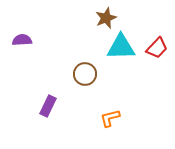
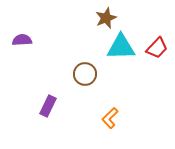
orange L-shape: rotated 30 degrees counterclockwise
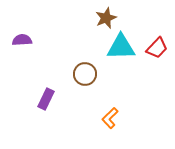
purple rectangle: moved 2 px left, 7 px up
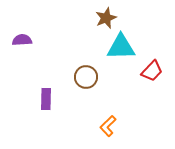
red trapezoid: moved 5 px left, 23 px down
brown circle: moved 1 px right, 3 px down
purple rectangle: rotated 25 degrees counterclockwise
orange L-shape: moved 2 px left, 8 px down
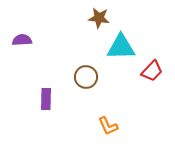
brown star: moved 7 px left; rotated 30 degrees clockwise
orange L-shape: rotated 70 degrees counterclockwise
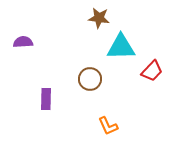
purple semicircle: moved 1 px right, 2 px down
brown circle: moved 4 px right, 2 px down
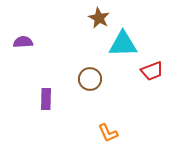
brown star: rotated 20 degrees clockwise
cyan triangle: moved 2 px right, 3 px up
red trapezoid: rotated 25 degrees clockwise
orange L-shape: moved 7 px down
